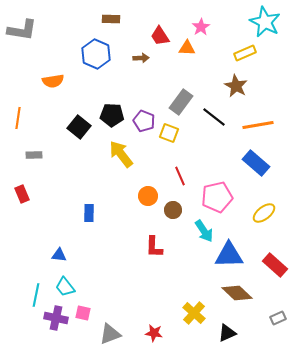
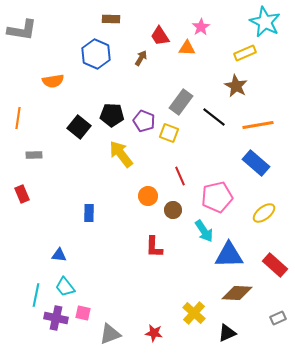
brown arrow at (141, 58): rotated 56 degrees counterclockwise
brown diamond at (237, 293): rotated 40 degrees counterclockwise
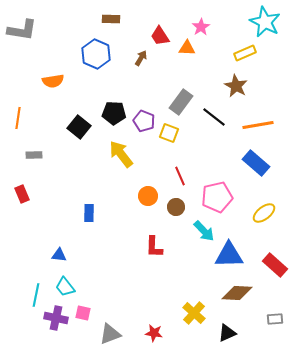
black pentagon at (112, 115): moved 2 px right, 2 px up
brown circle at (173, 210): moved 3 px right, 3 px up
cyan arrow at (204, 231): rotated 10 degrees counterclockwise
gray rectangle at (278, 318): moved 3 px left, 1 px down; rotated 21 degrees clockwise
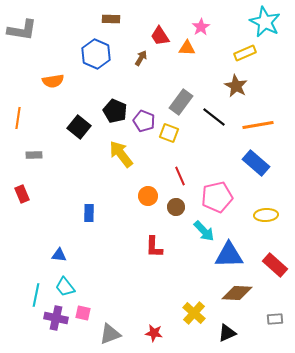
black pentagon at (114, 113): moved 1 px right, 2 px up; rotated 20 degrees clockwise
yellow ellipse at (264, 213): moved 2 px right, 2 px down; rotated 35 degrees clockwise
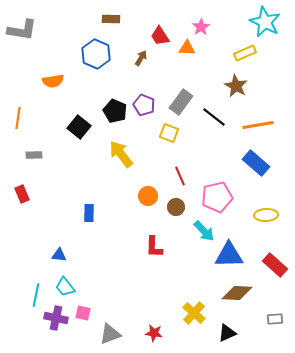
purple pentagon at (144, 121): moved 16 px up
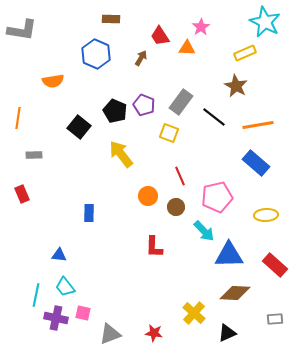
brown diamond at (237, 293): moved 2 px left
